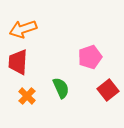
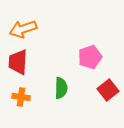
green semicircle: rotated 25 degrees clockwise
orange cross: moved 6 px left, 1 px down; rotated 36 degrees counterclockwise
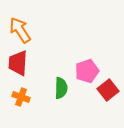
orange arrow: moved 3 px left, 1 px down; rotated 76 degrees clockwise
pink pentagon: moved 3 px left, 14 px down
red trapezoid: moved 1 px down
orange cross: rotated 12 degrees clockwise
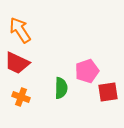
red trapezoid: moved 1 px left; rotated 68 degrees counterclockwise
red square: moved 2 px down; rotated 30 degrees clockwise
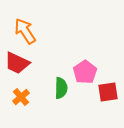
orange arrow: moved 5 px right, 1 px down
pink pentagon: moved 2 px left, 1 px down; rotated 15 degrees counterclockwise
orange cross: rotated 30 degrees clockwise
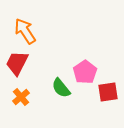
red trapezoid: rotated 92 degrees clockwise
green semicircle: rotated 140 degrees clockwise
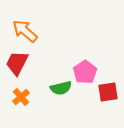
orange arrow: rotated 16 degrees counterclockwise
green semicircle: rotated 65 degrees counterclockwise
